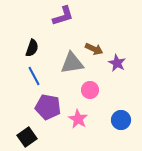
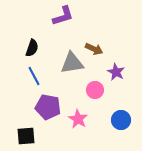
purple star: moved 1 px left, 9 px down
pink circle: moved 5 px right
black square: moved 1 px left, 1 px up; rotated 30 degrees clockwise
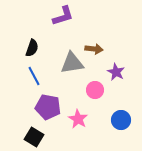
brown arrow: rotated 18 degrees counterclockwise
black square: moved 8 px right, 1 px down; rotated 36 degrees clockwise
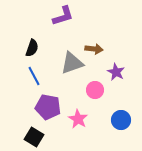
gray triangle: rotated 10 degrees counterclockwise
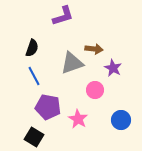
purple star: moved 3 px left, 4 px up
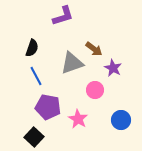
brown arrow: rotated 30 degrees clockwise
blue line: moved 2 px right
black square: rotated 12 degrees clockwise
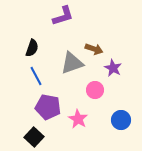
brown arrow: rotated 18 degrees counterclockwise
